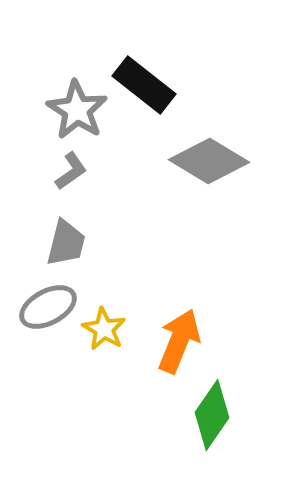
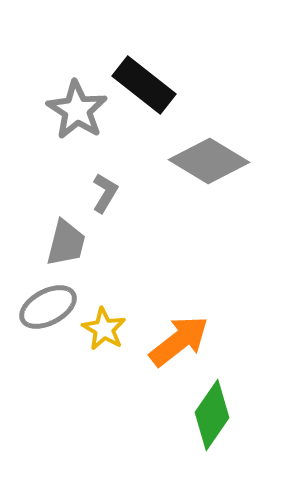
gray L-shape: moved 34 px right, 22 px down; rotated 24 degrees counterclockwise
orange arrow: rotated 30 degrees clockwise
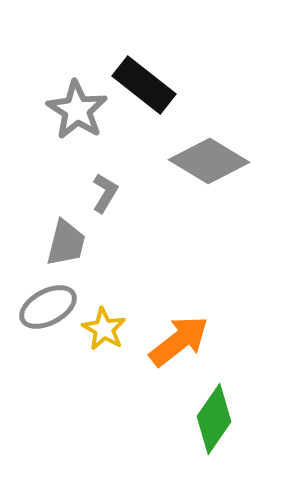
green diamond: moved 2 px right, 4 px down
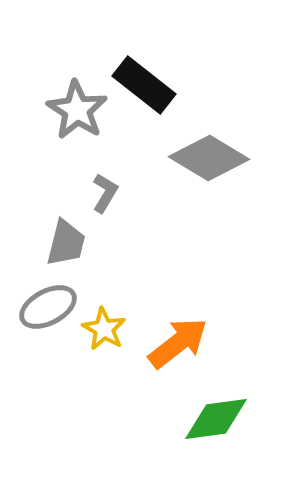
gray diamond: moved 3 px up
orange arrow: moved 1 px left, 2 px down
green diamond: moved 2 px right; rotated 48 degrees clockwise
